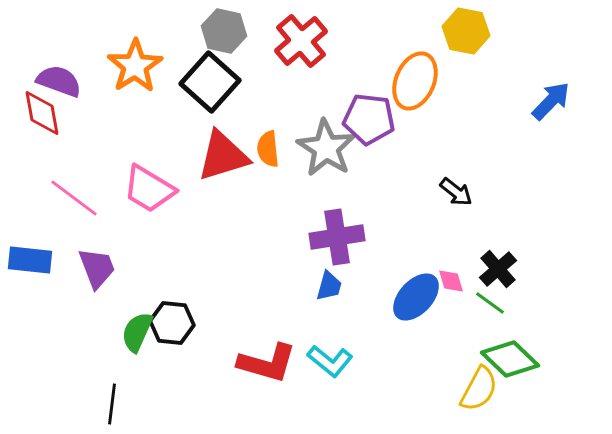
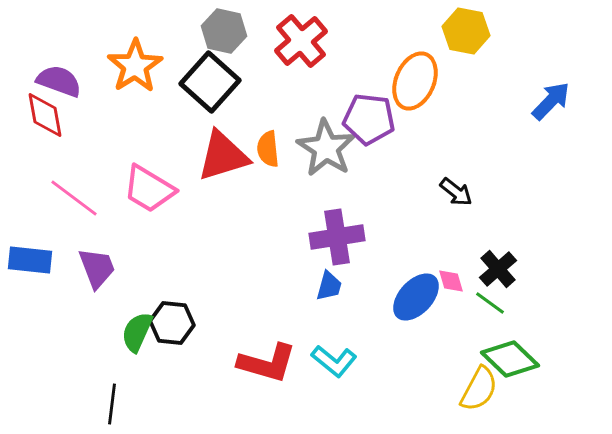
red diamond: moved 3 px right, 2 px down
cyan L-shape: moved 4 px right
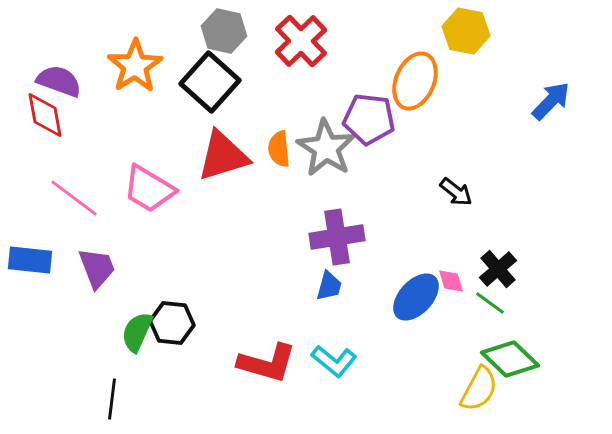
red cross: rotated 4 degrees counterclockwise
orange semicircle: moved 11 px right
black line: moved 5 px up
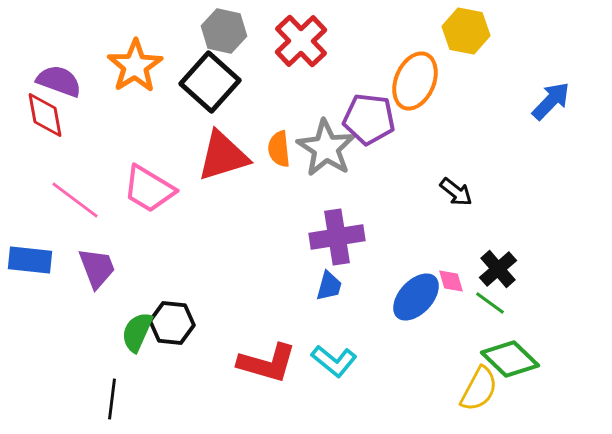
pink line: moved 1 px right, 2 px down
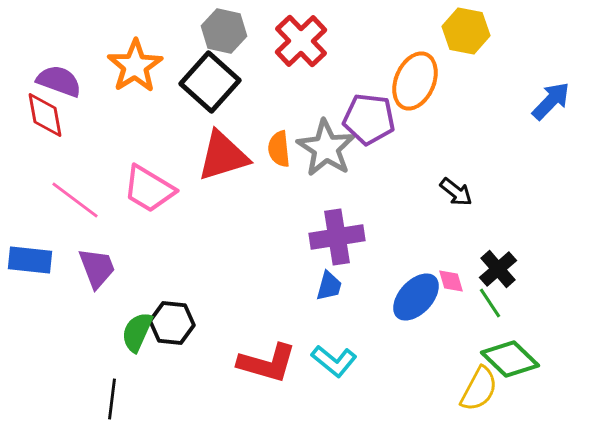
green line: rotated 20 degrees clockwise
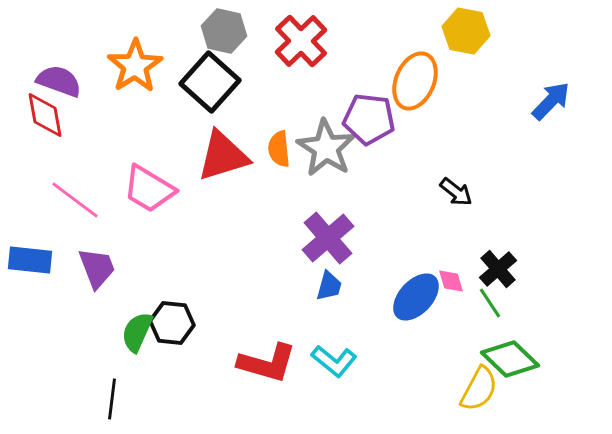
purple cross: moved 9 px left, 1 px down; rotated 32 degrees counterclockwise
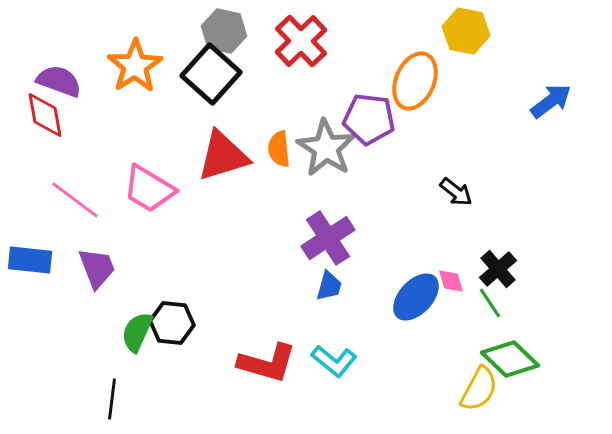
black square: moved 1 px right, 8 px up
blue arrow: rotated 9 degrees clockwise
purple cross: rotated 8 degrees clockwise
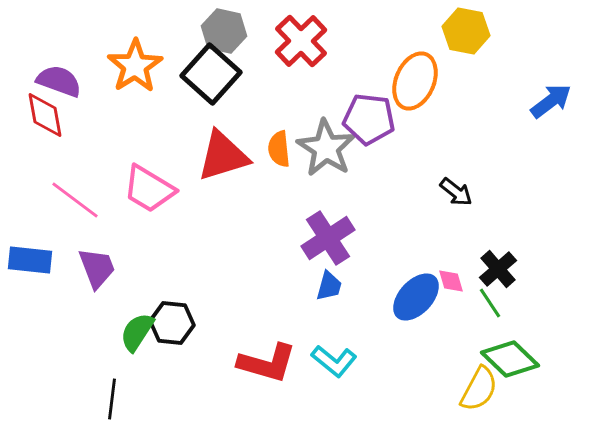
green semicircle: rotated 9 degrees clockwise
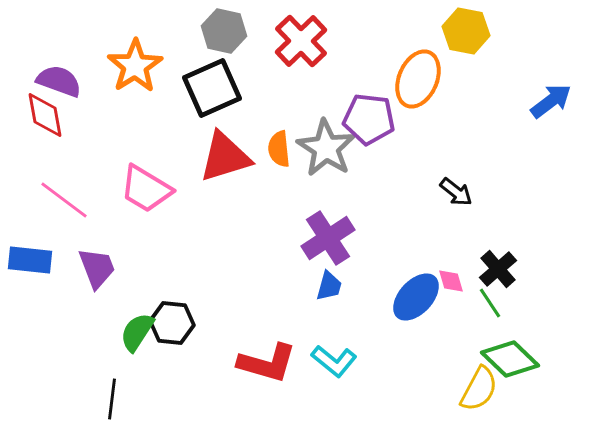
black square: moved 1 px right, 14 px down; rotated 24 degrees clockwise
orange ellipse: moved 3 px right, 2 px up
red triangle: moved 2 px right, 1 px down
pink trapezoid: moved 3 px left
pink line: moved 11 px left
